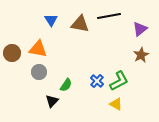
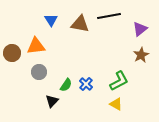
orange triangle: moved 2 px left, 3 px up; rotated 18 degrees counterclockwise
blue cross: moved 11 px left, 3 px down
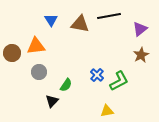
blue cross: moved 11 px right, 9 px up
yellow triangle: moved 9 px left, 7 px down; rotated 40 degrees counterclockwise
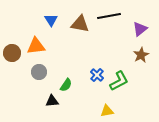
black triangle: rotated 40 degrees clockwise
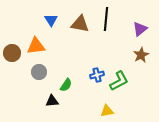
black line: moved 3 px left, 3 px down; rotated 75 degrees counterclockwise
blue cross: rotated 32 degrees clockwise
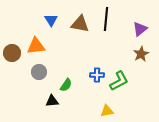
brown star: moved 1 px up
blue cross: rotated 16 degrees clockwise
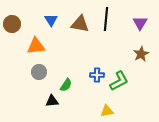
purple triangle: moved 6 px up; rotated 21 degrees counterclockwise
brown circle: moved 29 px up
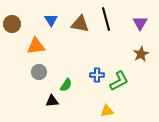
black line: rotated 20 degrees counterclockwise
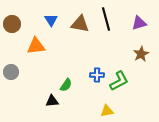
purple triangle: moved 1 px left; rotated 42 degrees clockwise
gray circle: moved 28 px left
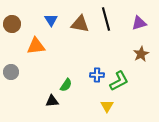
yellow triangle: moved 5 px up; rotated 48 degrees counterclockwise
